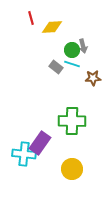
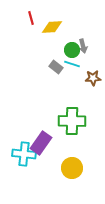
purple rectangle: moved 1 px right
yellow circle: moved 1 px up
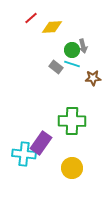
red line: rotated 64 degrees clockwise
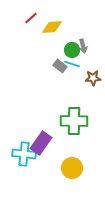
gray rectangle: moved 4 px right, 1 px up
green cross: moved 2 px right
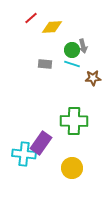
gray rectangle: moved 15 px left, 2 px up; rotated 32 degrees counterclockwise
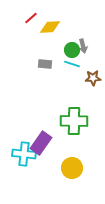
yellow diamond: moved 2 px left
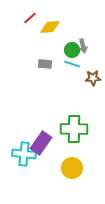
red line: moved 1 px left
green cross: moved 8 px down
